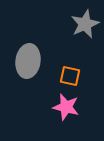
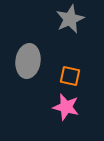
gray star: moved 15 px left, 5 px up
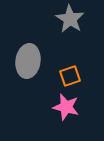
gray star: rotated 16 degrees counterclockwise
orange square: rotated 30 degrees counterclockwise
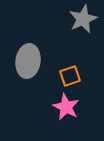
gray star: moved 13 px right; rotated 16 degrees clockwise
pink star: rotated 12 degrees clockwise
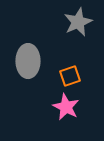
gray star: moved 5 px left, 3 px down
gray ellipse: rotated 8 degrees counterclockwise
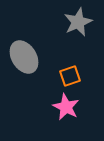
gray ellipse: moved 4 px left, 4 px up; rotated 32 degrees counterclockwise
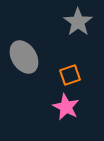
gray star: rotated 12 degrees counterclockwise
orange square: moved 1 px up
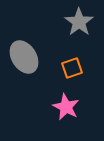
gray star: moved 1 px right
orange square: moved 2 px right, 7 px up
